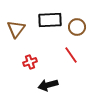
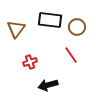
black rectangle: rotated 10 degrees clockwise
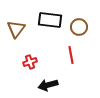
brown circle: moved 2 px right
red line: rotated 24 degrees clockwise
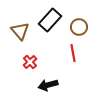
black rectangle: rotated 55 degrees counterclockwise
brown triangle: moved 4 px right, 2 px down; rotated 18 degrees counterclockwise
red line: moved 2 px right, 2 px up
red cross: rotated 24 degrees counterclockwise
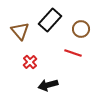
brown circle: moved 2 px right, 2 px down
red line: rotated 60 degrees counterclockwise
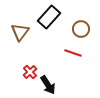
black rectangle: moved 1 px left, 3 px up
brown triangle: moved 1 px down; rotated 18 degrees clockwise
red cross: moved 10 px down
black arrow: rotated 108 degrees counterclockwise
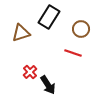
black rectangle: rotated 10 degrees counterclockwise
brown triangle: moved 1 px right, 1 px down; rotated 36 degrees clockwise
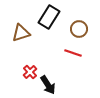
brown circle: moved 2 px left
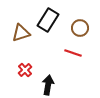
black rectangle: moved 1 px left, 3 px down
brown circle: moved 1 px right, 1 px up
red cross: moved 5 px left, 2 px up
black arrow: rotated 138 degrees counterclockwise
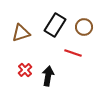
black rectangle: moved 7 px right, 5 px down
brown circle: moved 4 px right, 1 px up
black arrow: moved 9 px up
